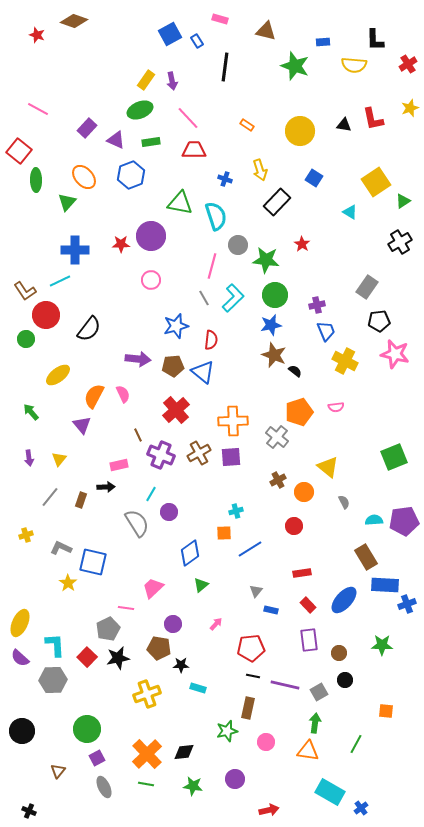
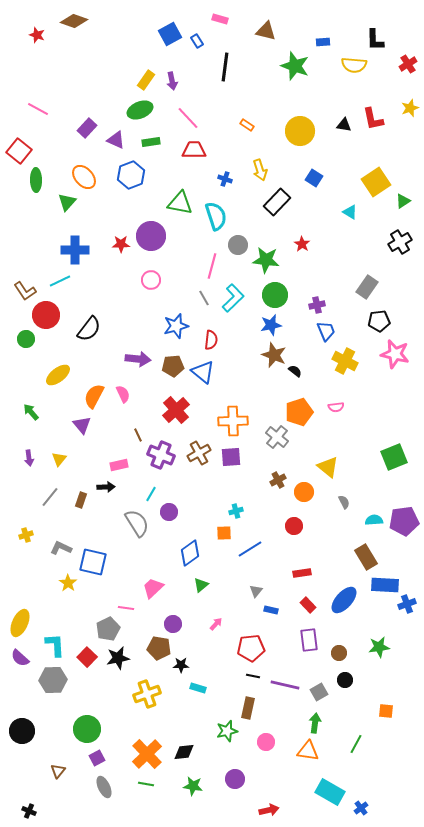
green star at (382, 645): moved 3 px left, 2 px down; rotated 10 degrees counterclockwise
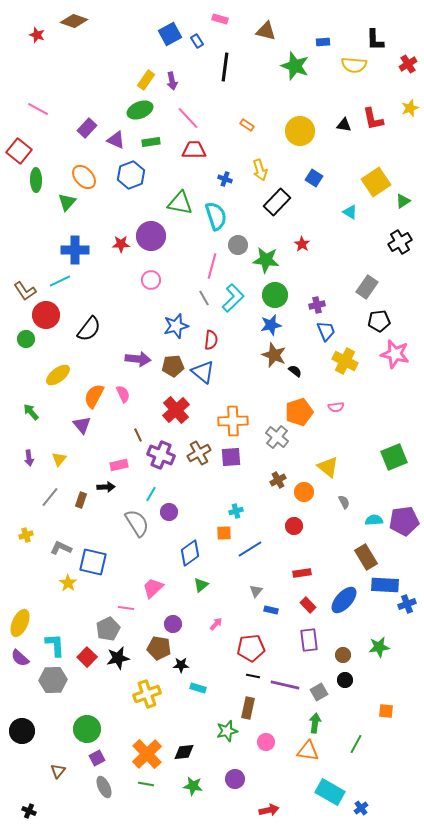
brown circle at (339, 653): moved 4 px right, 2 px down
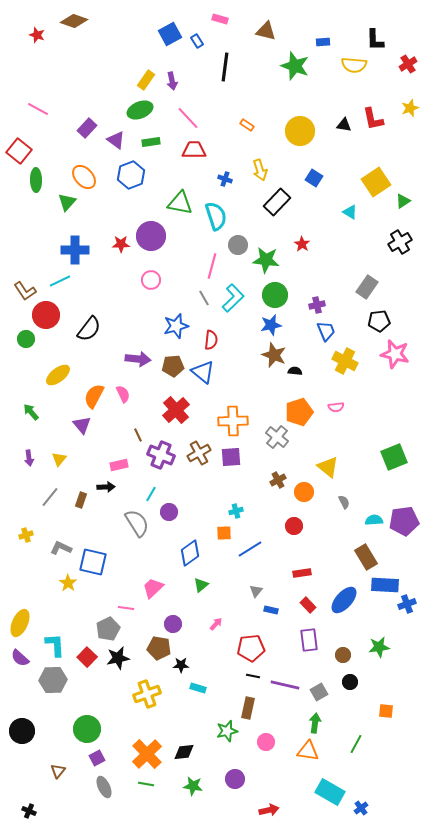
purple triangle at (116, 140): rotated 12 degrees clockwise
black semicircle at (295, 371): rotated 32 degrees counterclockwise
black circle at (345, 680): moved 5 px right, 2 px down
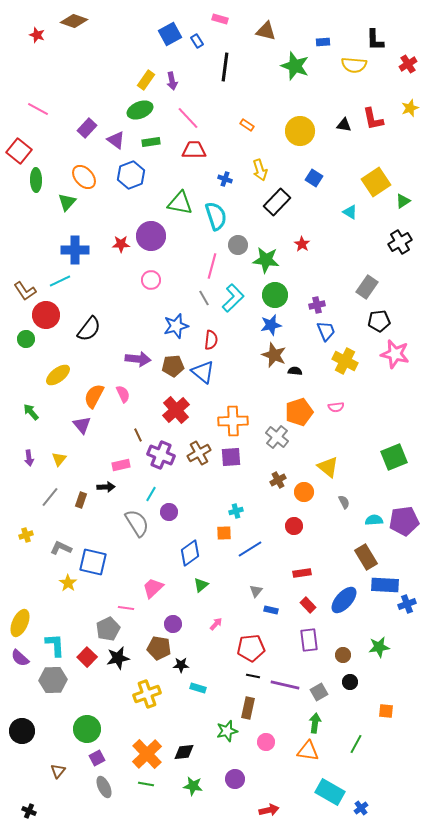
pink rectangle at (119, 465): moved 2 px right
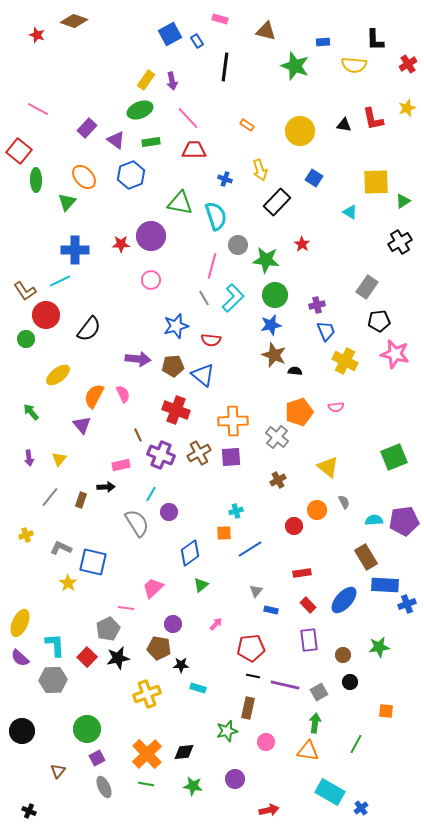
yellow star at (410, 108): moved 3 px left
yellow square at (376, 182): rotated 32 degrees clockwise
red semicircle at (211, 340): rotated 90 degrees clockwise
blue triangle at (203, 372): moved 3 px down
red cross at (176, 410): rotated 28 degrees counterclockwise
orange circle at (304, 492): moved 13 px right, 18 px down
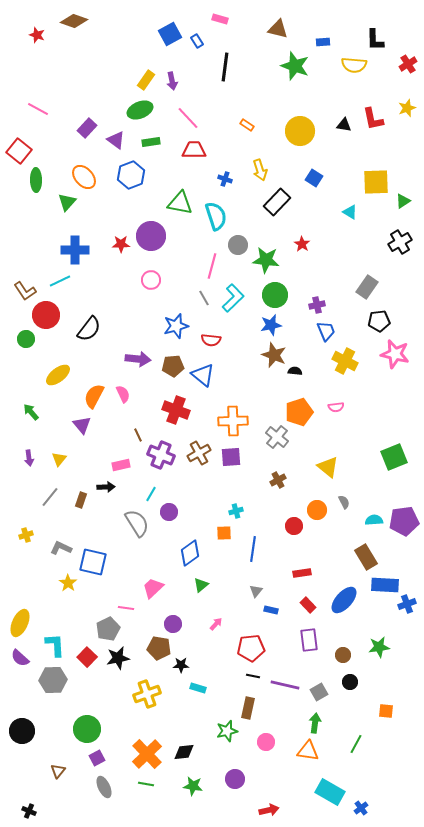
brown triangle at (266, 31): moved 12 px right, 2 px up
blue line at (250, 549): moved 3 px right; rotated 50 degrees counterclockwise
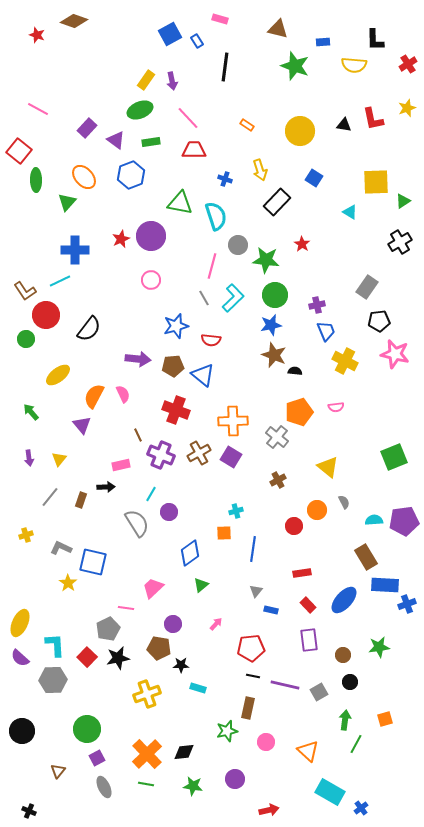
red star at (121, 244): moved 5 px up; rotated 24 degrees counterclockwise
purple square at (231, 457): rotated 35 degrees clockwise
orange square at (386, 711): moved 1 px left, 8 px down; rotated 21 degrees counterclockwise
green arrow at (315, 723): moved 30 px right, 3 px up
orange triangle at (308, 751): rotated 35 degrees clockwise
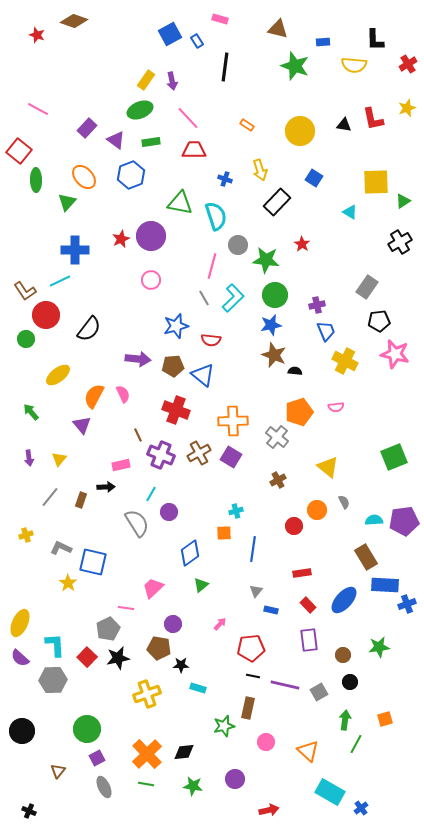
pink arrow at (216, 624): moved 4 px right
green star at (227, 731): moved 3 px left, 5 px up
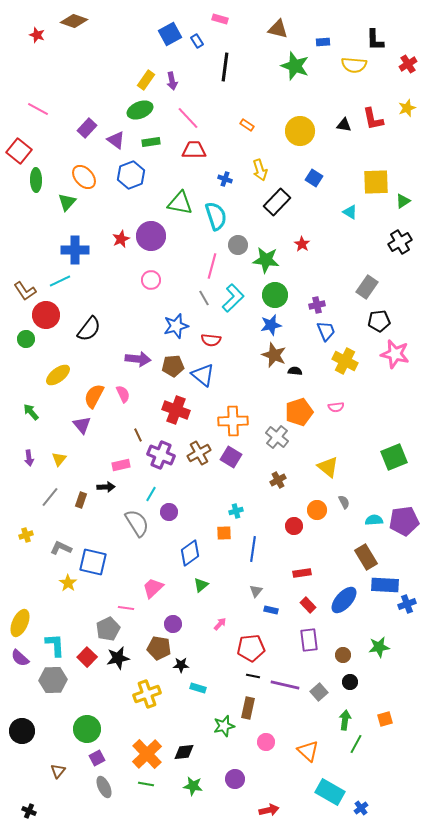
gray square at (319, 692): rotated 12 degrees counterclockwise
